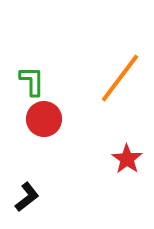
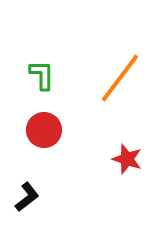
green L-shape: moved 10 px right, 6 px up
red circle: moved 11 px down
red star: rotated 16 degrees counterclockwise
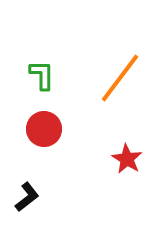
red circle: moved 1 px up
red star: rotated 12 degrees clockwise
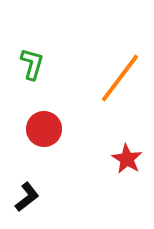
green L-shape: moved 10 px left, 11 px up; rotated 16 degrees clockwise
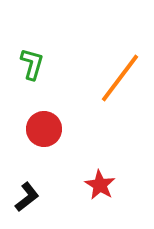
red star: moved 27 px left, 26 px down
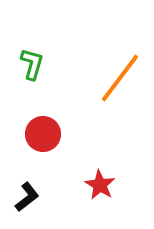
red circle: moved 1 px left, 5 px down
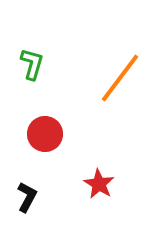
red circle: moved 2 px right
red star: moved 1 px left, 1 px up
black L-shape: rotated 24 degrees counterclockwise
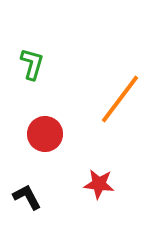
orange line: moved 21 px down
red star: rotated 24 degrees counterclockwise
black L-shape: rotated 56 degrees counterclockwise
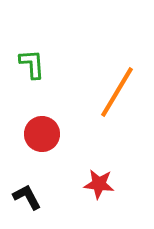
green L-shape: rotated 20 degrees counterclockwise
orange line: moved 3 px left, 7 px up; rotated 6 degrees counterclockwise
red circle: moved 3 px left
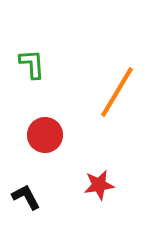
red circle: moved 3 px right, 1 px down
red star: moved 1 px down; rotated 16 degrees counterclockwise
black L-shape: moved 1 px left
